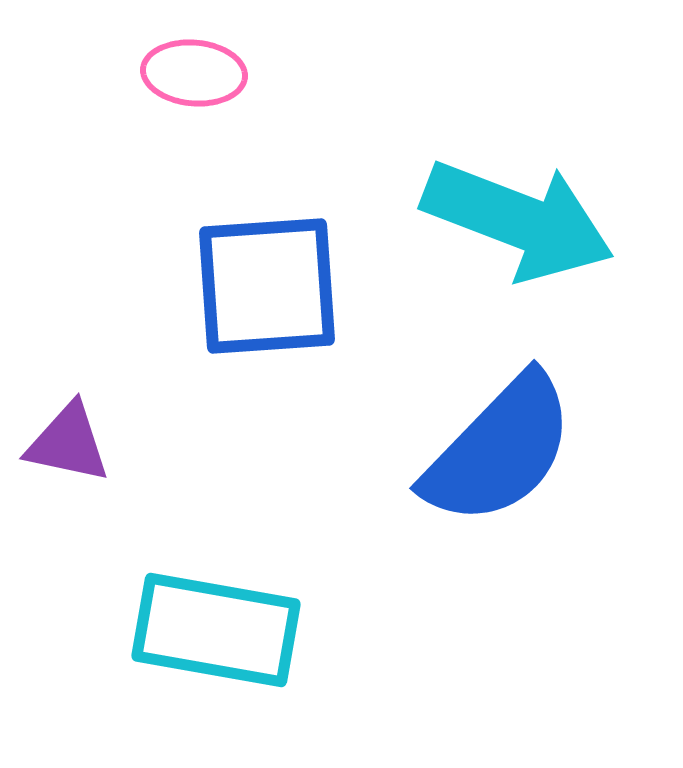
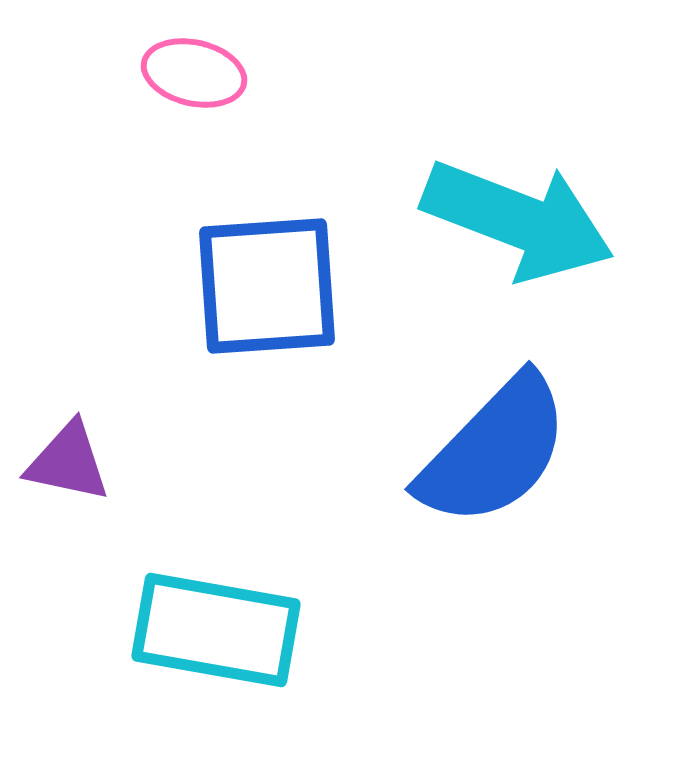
pink ellipse: rotated 8 degrees clockwise
purple triangle: moved 19 px down
blue semicircle: moved 5 px left, 1 px down
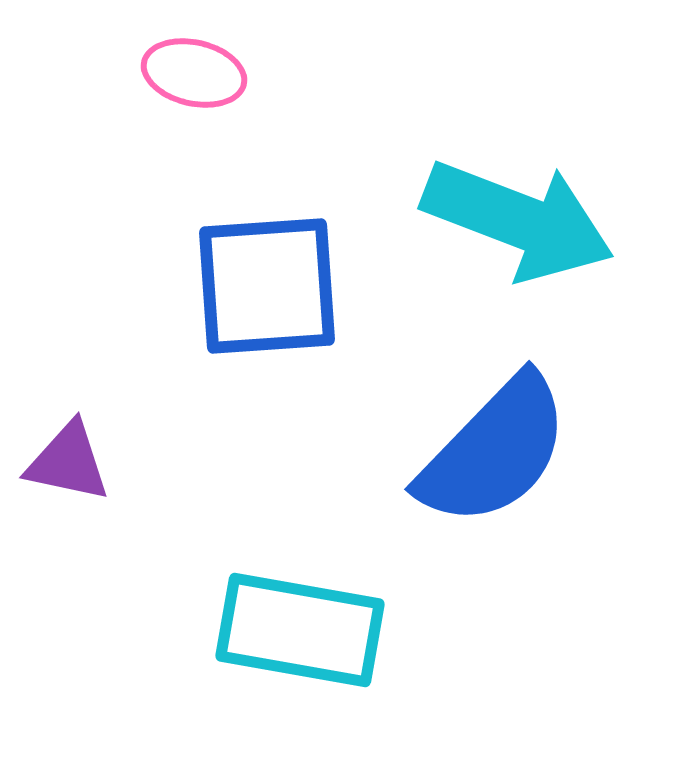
cyan rectangle: moved 84 px right
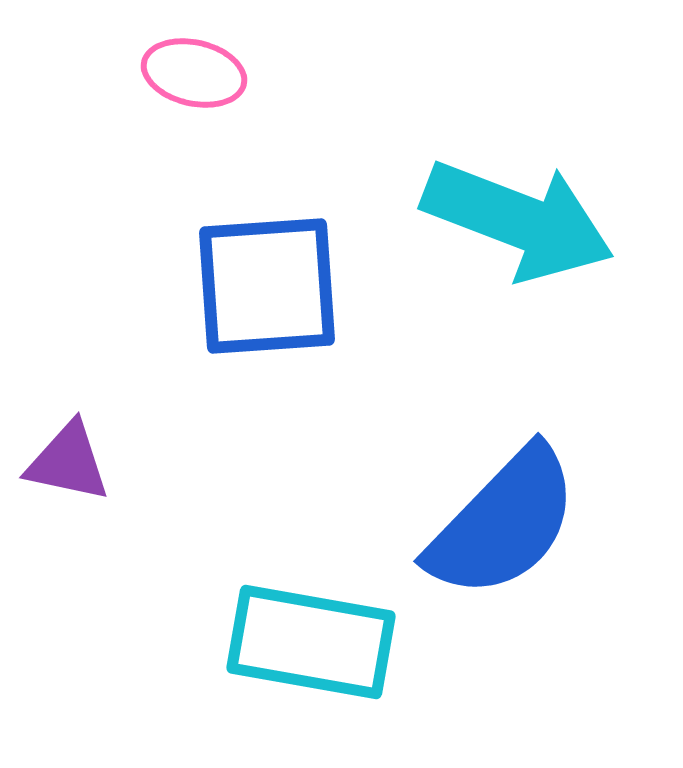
blue semicircle: moved 9 px right, 72 px down
cyan rectangle: moved 11 px right, 12 px down
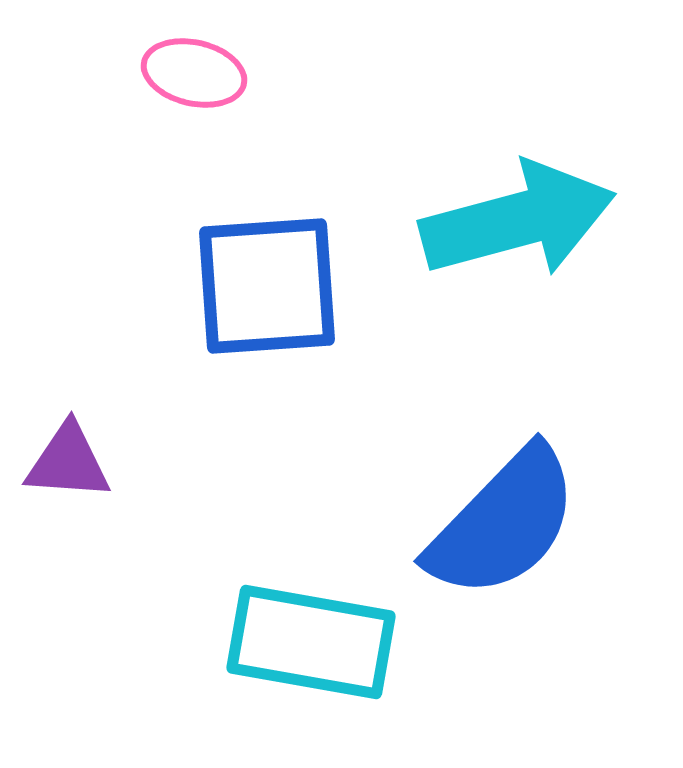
cyan arrow: rotated 36 degrees counterclockwise
purple triangle: rotated 8 degrees counterclockwise
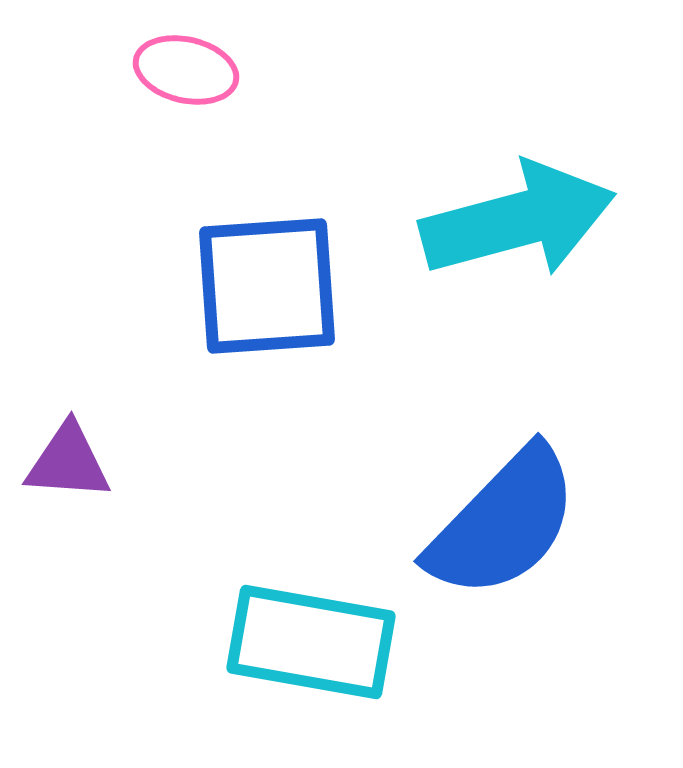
pink ellipse: moved 8 px left, 3 px up
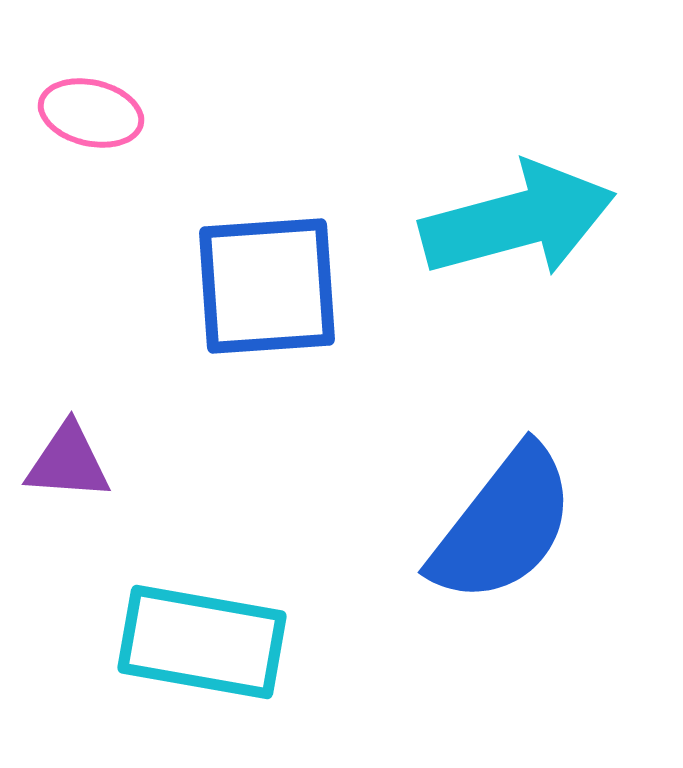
pink ellipse: moved 95 px left, 43 px down
blue semicircle: moved 2 px down; rotated 6 degrees counterclockwise
cyan rectangle: moved 109 px left
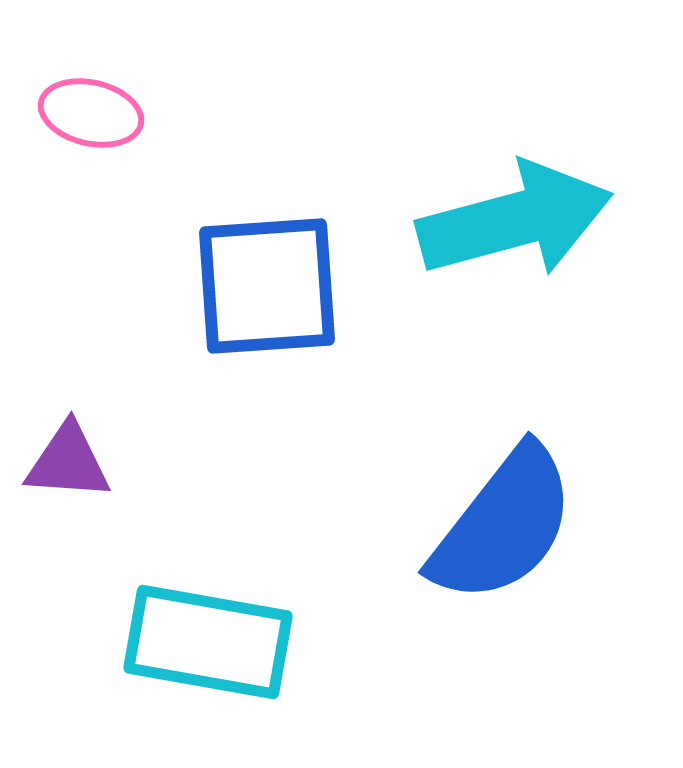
cyan arrow: moved 3 px left
cyan rectangle: moved 6 px right
